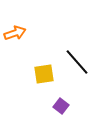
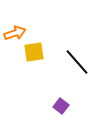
yellow square: moved 10 px left, 22 px up
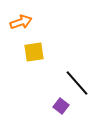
orange arrow: moved 6 px right, 11 px up
black line: moved 21 px down
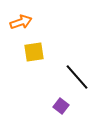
black line: moved 6 px up
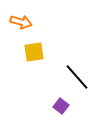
orange arrow: rotated 35 degrees clockwise
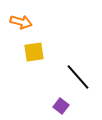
black line: moved 1 px right
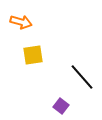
yellow square: moved 1 px left, 3 px down
black line: moved 4 px right
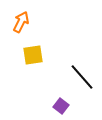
orange arrow: rotated 80 degrees counterclockwise
